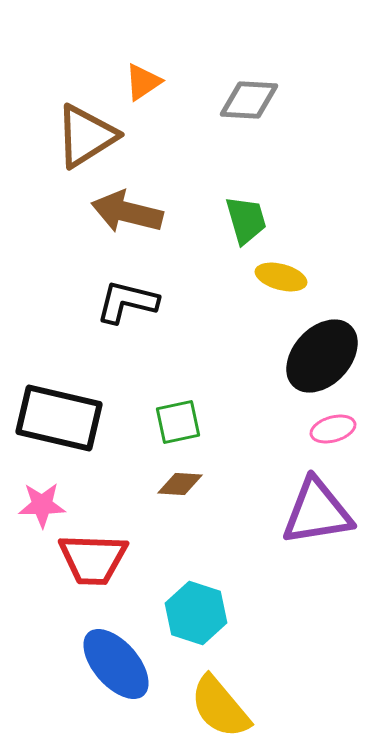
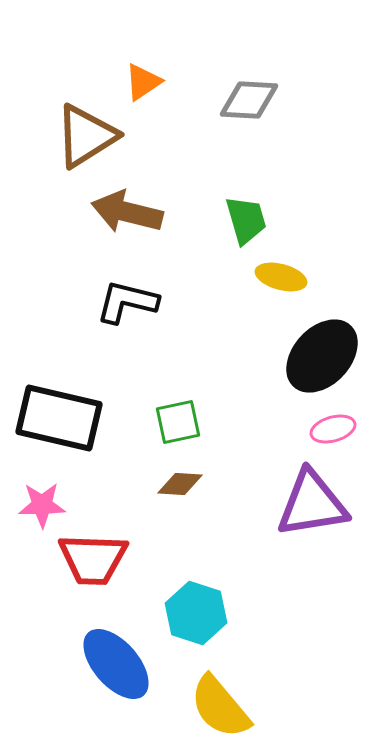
purple triangle: moved 5 px left, 8 px up
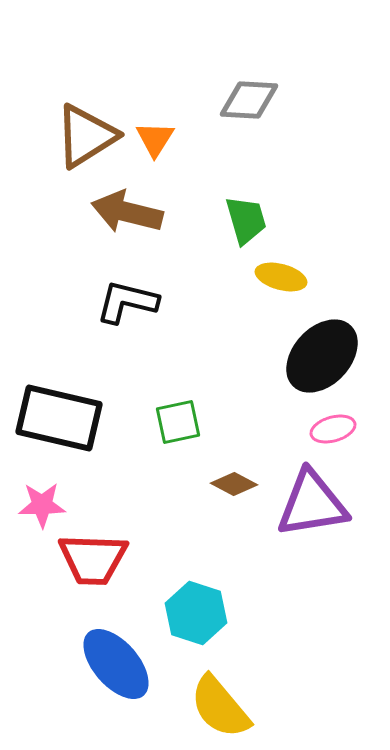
orange triangle: moved 12 px right, 57 px down; rotated 24 degrees counterclockwise
brown diamond: moved 54 px right; rotated 24 degrees clockwise
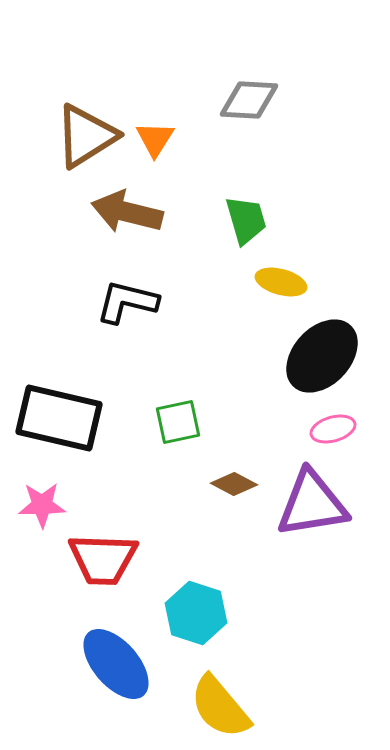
yellow ellipse: moved 5 px down
red trapezoid: moved 10 px right
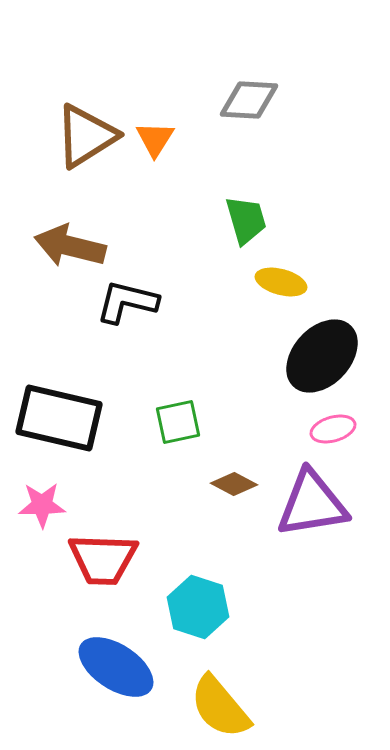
brown arrow: moved 57 px left, 34 px down
cyan hexagon: moved 2 px right, 6 px up
blue ellipse: moved 3 px down; rotated 16 degrees counterclockwise
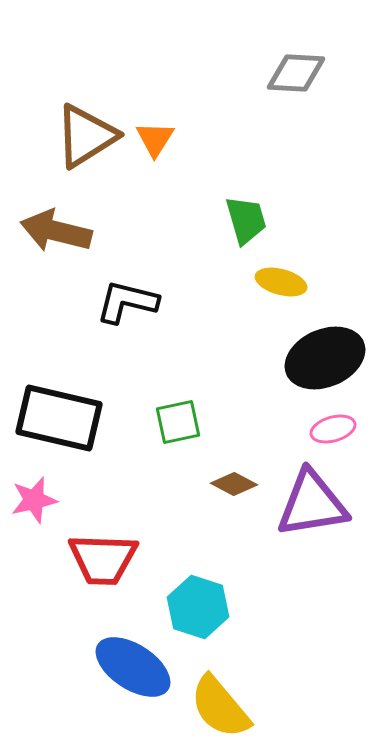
gray diamond: moved 47 px right, 27 px up
brown arrow: moved 14 px left, 15 px up
black ellipse: moved 3 px right, 2 px down; rotated 24 degrees clockwise
pink star: moved 8 px left, 5 px up; rotated 12 degrees counterclockwise
blue ellipse: moved 17 px right
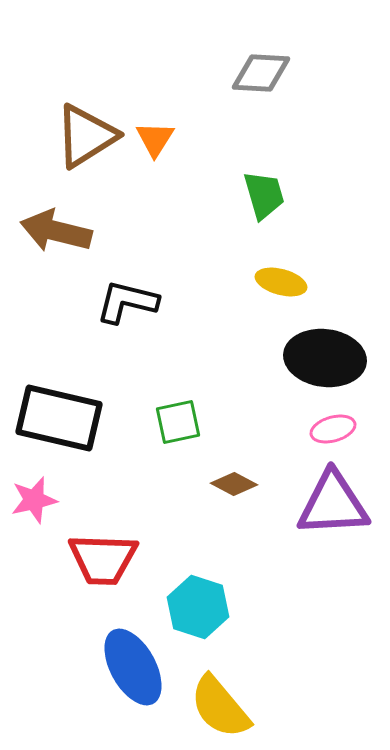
gray diamond: moved 35 px left
green trapezoid: moved 18 px right, 25 px up
black ellipse: rotated 30 degrees clockwise
purple triangle: moved 21 px right; rotated 6 degrees clockwise
blue ellipse: rotated 28 degrees clockwise
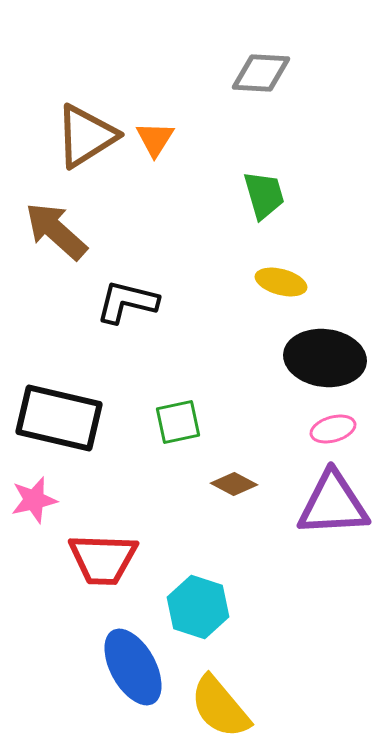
brown arrow: rotated 28 degrees clockwise
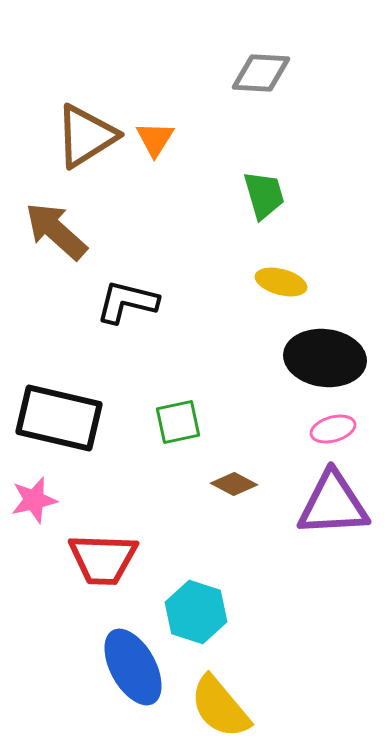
cyan hexagon: moved 2 px left, 5 px down
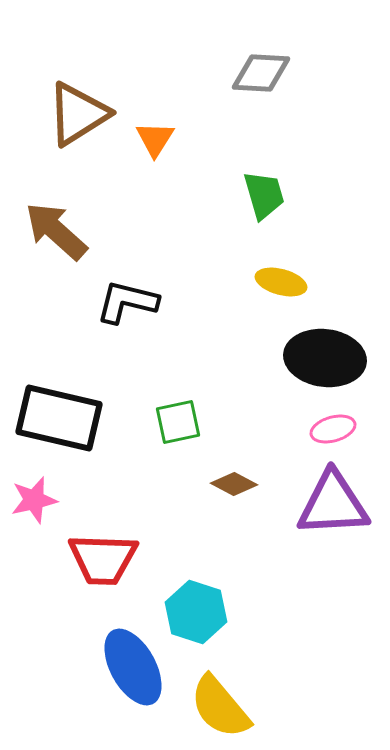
brown triangle: moved 8 px left, 22 px up
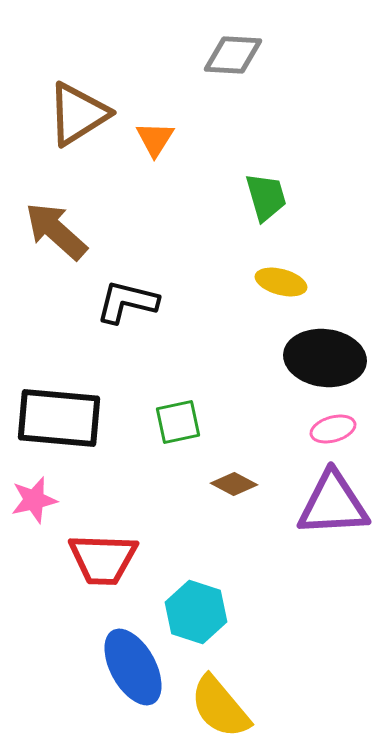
gray diamond: moved 28 px left, 18 px up
green trapezoid: moved 2 px right, 2 px down
black rectangle: rotated 8 degrees counterclockwise
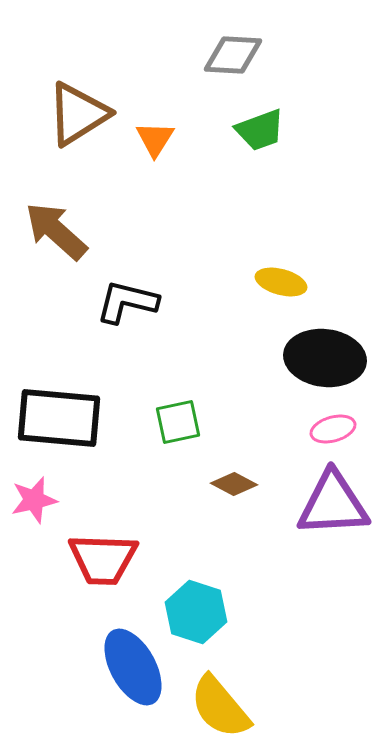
green trapezoid: moved 6 px left, 67 px up; rotated 86 degrees clockwise
